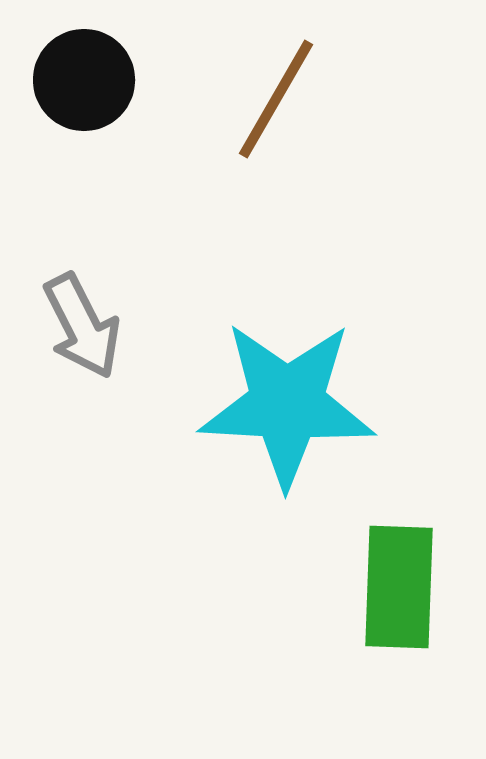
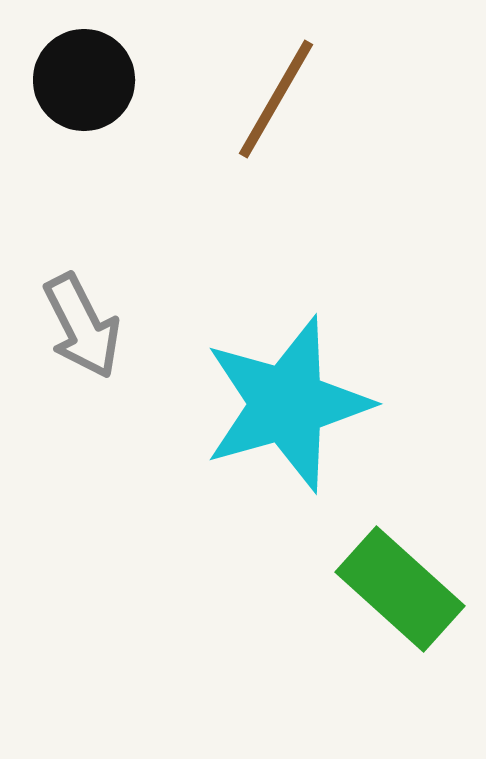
cyan star: rotated 19 degrees counterclockwise
green rectangle: moved 1 px right, 2 px down; rotated 50 degrees counterclockwise
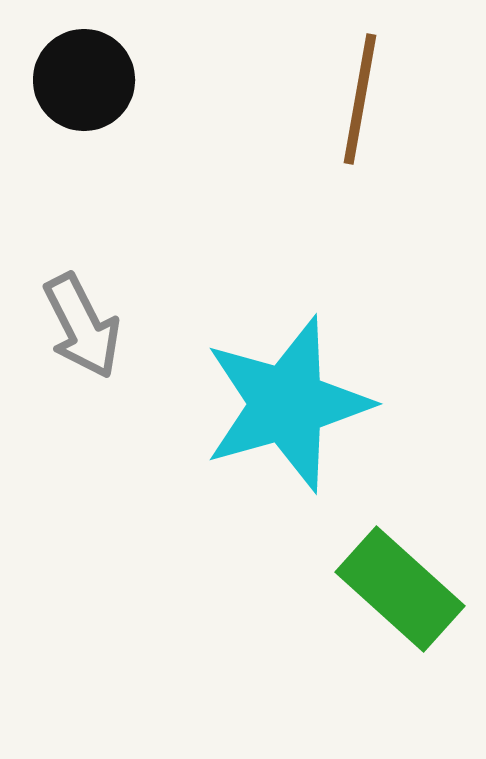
brown line: moved 84 px right; rotated 20 degrees counterclockwise
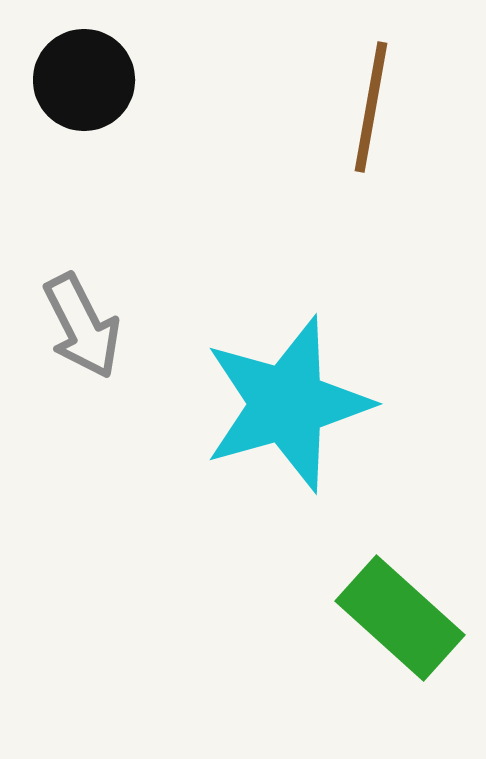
brown line: moved 11 px right, 8 px down
green rectangle: moved 29 px down
